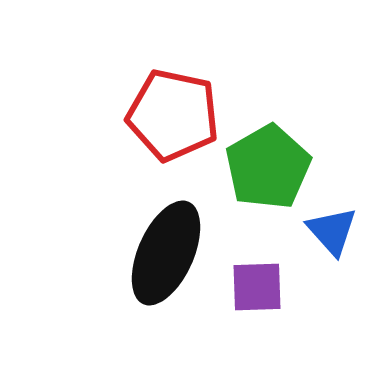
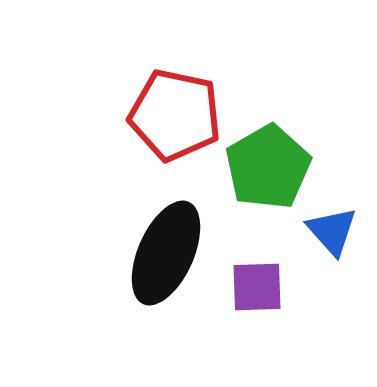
red pentagon: moved 2 px right
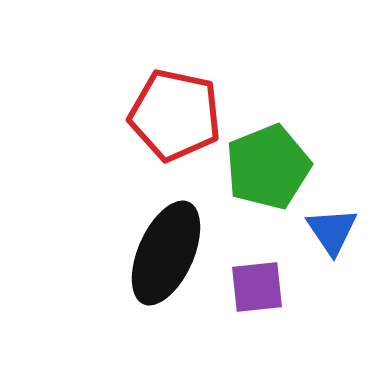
green pentagon: rotated 8 degrees clockwise
blue triangle: rotated 8 degrees clockwise
purple square: rotated 4 degrees counterclockwise
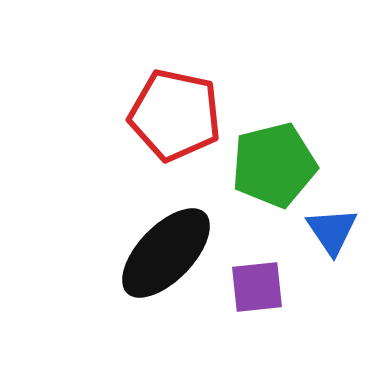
green pentagon: moved 6 px right, 2 px up; rotated 8 degrees clockwise
black ellipse: rotated 20 degrees clockwise
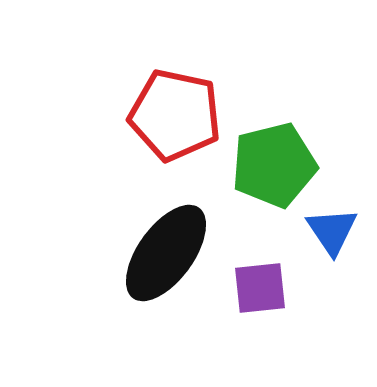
black ellipse: rotated 8 degrees counterclockwise
purple square: moved 3 px right, 1 px down
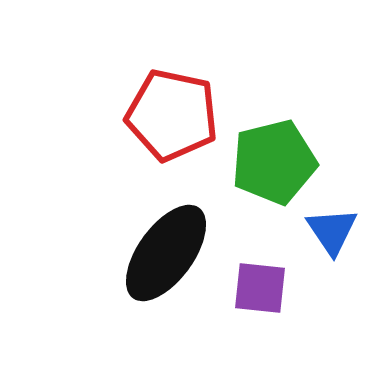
red pentagon: moved 3 px left
green pentagon: moved 3 px up
purple square: rotated 12 degrees clockwise
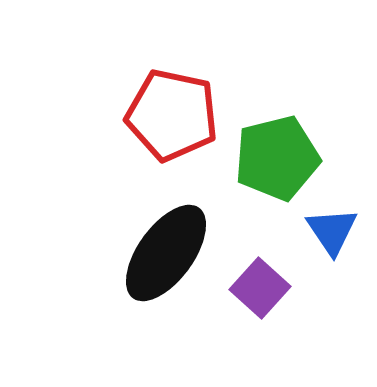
green pentagon: moved 3 px right, 4 px up
purple square: rotated 36 degrees clockwise
